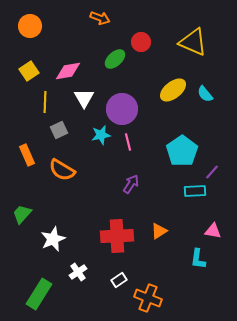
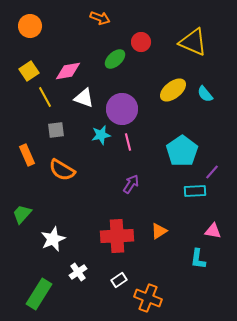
white triangle: rotated 40 degrees counterclockwise
yellow line: moved 5 px up; rotated 30 degrees counterclockwise
gray square: moved 3 px left; rotated 18 degrees clockwise
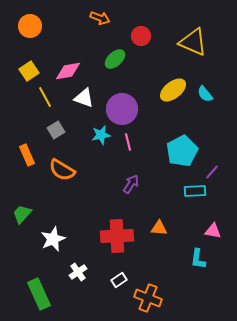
red circle: moved 6 px up
gray square: rotated 24 degrees counterclockwise
cyan pentagon: rotated 8 degrees clockwise
orange triangle: moved 3 px up; rotated 36 degrees clockwise
green rectangle: rotated 56 degrees counterclockwise
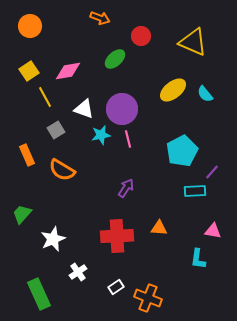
white triangle: moved 11 px down
pink line: moved 3 px up
purple arrow: moved 5 px left, 4 px down
white rectangle: moved 3 px left, 7 px down
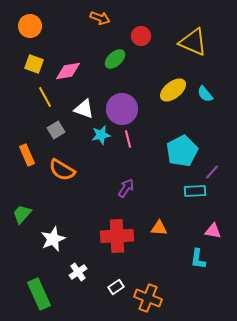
yellow square: moved 5 px right, 7 px up; rotated 36 degrees counterclockwise
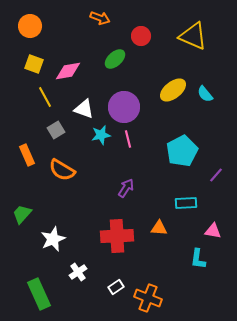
yellow triangle: moved 6 px up
purple circle: moved 2 px right, 2 px up
purple line: moved 4 px right, 3 px down
cyan rectangle: moved 9 px left, 12 px down
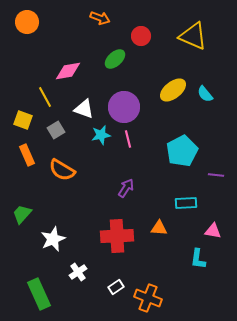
orange circle: moved 3 px left, 4 px up
yellow square: moved 11 px left, 56 px down
purple line: rotated 56 degrees clockwise
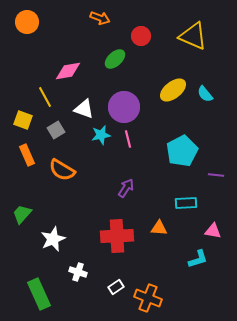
cyan L-shape: rotated 115 degrees counterclockwise
white cross: rotated 36 degrees counterclockwise
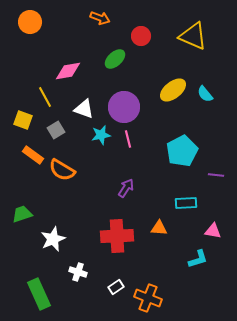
orange circle: moved 3 px right
orange rectangle: moved 6 px right; rotated 30 degrees counterclockwise
green trapezoid: rotated 30 degrees clockwise
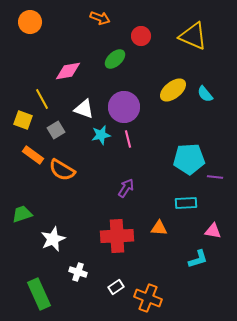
yellow line: moved 3 px left, 2 px down
cyan pentagon: moved 7 px right, 8 px down; rotated 24 degrees clockwise
purple line: moved 1 px left, 2 px down
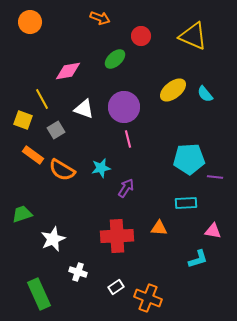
cyan star: moved 33 px down
